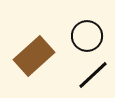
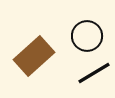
black line: moved 1 px right, 2 px up; rotated 12 degrees clockwise
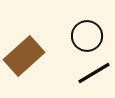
brown rectangle: moved 10 px left
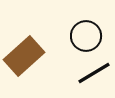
black circle: moved 1 px left
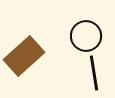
black line: rotated 68 degrees counterclockwise
